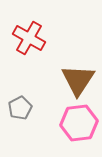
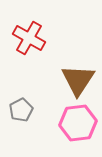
gray pentagon: moved 1 px right, 2 px down
pink hexagon: moved 1 px left
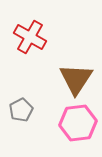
red cross: moved 1 px right, 1 px up
brown triangle: moved 2 px left, 1 px up
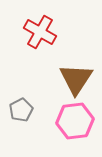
red cross: moved 10 px right, 5 px up
pink hexagon: moved 3 px left, 2 px up
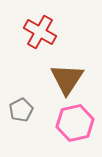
brown triangle: moved 9 px left
pink hexagon: moved 2 px down; rotated 6 degrees counterclockwise
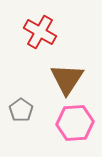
gray pentagon: rotated 10 degrees counterclockwise
pink hexagon: rotated 9 degrees clockwise
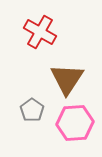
gray pentagon: moved 11 px right
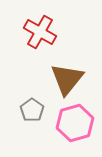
brown triangle: rotated 6 degrees clockwise
pink hexagon: rotated 12 degrees counterclockwise
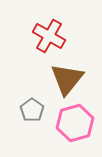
red cross: moved 9 px right, 4 px down
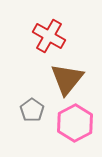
pink hexagon: rotated 12 degrees counterclockwise
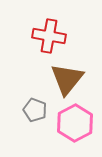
red cross: rotated 20 degrees counterclockwise
gray pentagon: moved 3 px right; rotated 15 degrees counterclockwise
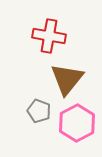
gray pentagon: moved 4 px right, 1 px down
pink hexagon: moved 2 px right
